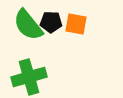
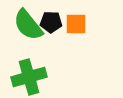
orange square: rotated 10 degrees counterclockwise
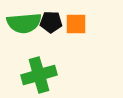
green semicircle: moved 4 px left, 2 px up; rotated 56 degrees counterclockwise
green cross: moved 10 px right, 2 px up
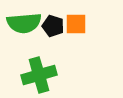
black pentagon: moved 2 px right, 4 px down; rotated 15 degrees clockwise
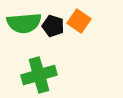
orange square: moved 3 px right, 3 px up; rotated 35 degrees clockwise
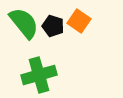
green semicircle: rotated 124 degrees counterclockwise
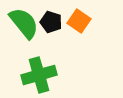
black pentagon: moved 2 px left, 4 px up
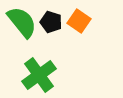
green semicircle: moved 2 px left, 1 px up
green cross: rotated 20 degrees counterclockwise
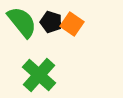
orange square: moved 7 px left, 3 px down
green cross: rotated 12 degrees counterclockwise
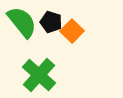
orange square: moved 7 px down; rotated 10 degrees clockwise
